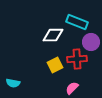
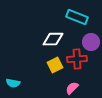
cyan rectangle: moved 5 px up
white diamond: moved 4 px down
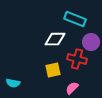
cyan rectangle: moved 2 px left, 2 px down
white diamond: moved 2 px right
red cross: rotated 18 degrees clockwise
yellow square: moved 2 px left, 5 px down; rotated 14 degrees clockwise
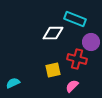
white diamond: moved 2 px left, 6 px up
cyan semicircle: rotated 144 degrees clockwise
pink semicircle: moved 2 px up
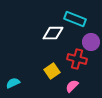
yellow square: moved 1 px left, 1 px down; rotated 21 degrees counterclockwise
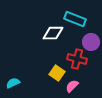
yellow square: moved 5 px right, 2 px down; rotated 21 degrees counterclockwise
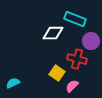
purple circle: moved 1 px up
